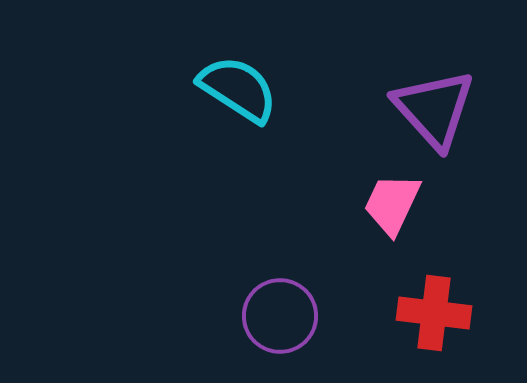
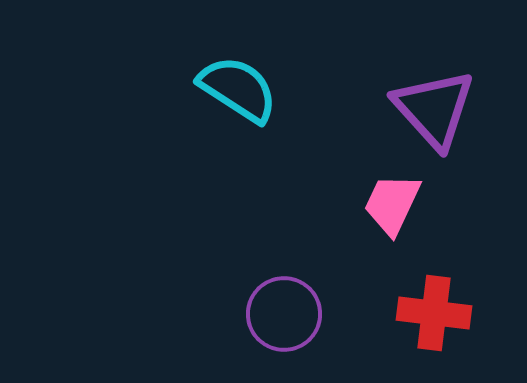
purple circle: moved 4 px right, 2 px up
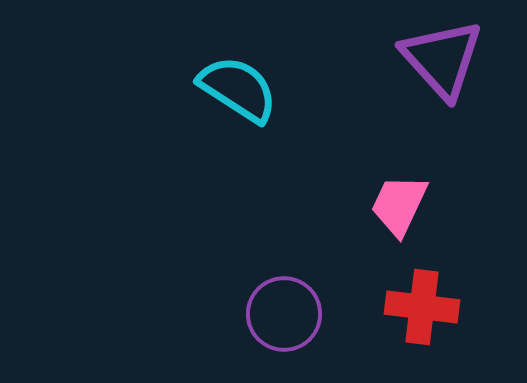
purple triangle: moved 8 px right, 50 px up
pink trapezoid: moved 7 px right, 1 px down
red cross: moved 12 px left, 6 px up
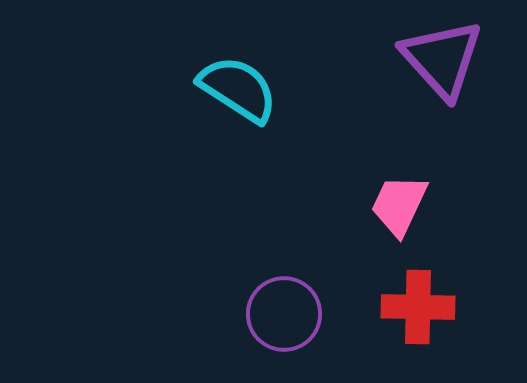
red cross: moved 4 px left; rotated 6 degrees counterclockwise
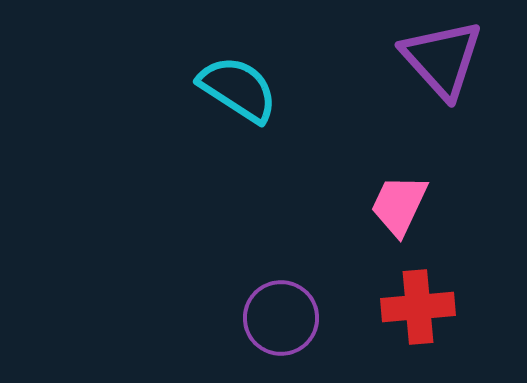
red cross: rotated 6 degrees counterclockwise
purple circle: moved 3 px left, 4 px down
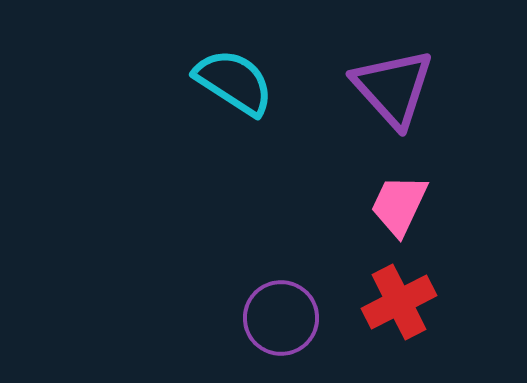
purple triangle: moved 49 px left, 29 px down
cyan semicircle: moved 4 px left, 7 px up
red cross: moved 19 px left, 5 px up; rotated 22 degrees counterclockwise
